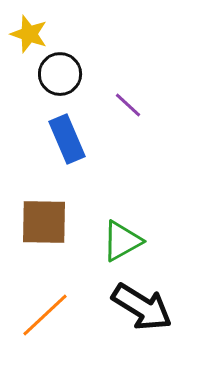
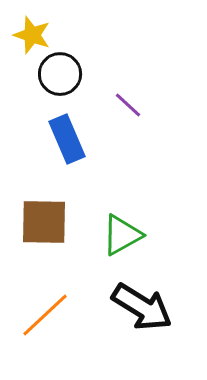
yellow star: moved 3 px right, 1 px down
green triangle: moved 6 px up
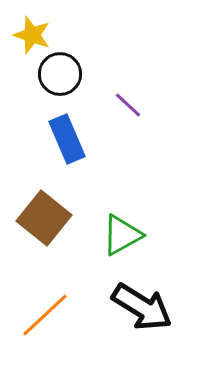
brown square: moved 4 px up; rotated 38 degrees clockwise
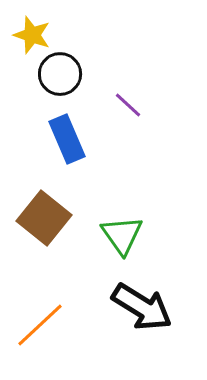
green triangle: rotated 36 degrees counterclockwise
orange line: moved 5 px left, 10 px down
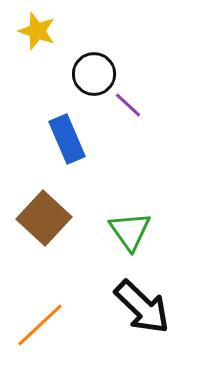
yellow star: moved 5 px right, 4 px up
black circle: moved 34 px right
brown square: rotated 4 degrees clockwise
green triangle: moved 8 px right, 4 px up
black arrow: rotated 12 degrees clockwise
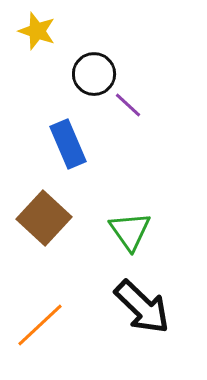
blue rectangle: moved 1 px right, 5 px down
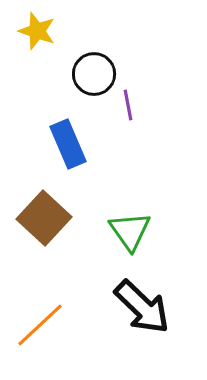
purple line: rotated 36 degrees clockwise
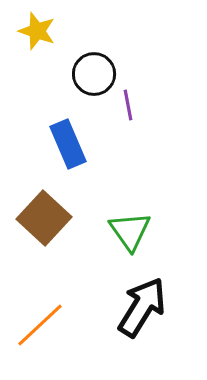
black arrow: rotated 102 degrees counterclockwise
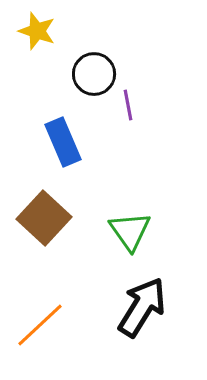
blue rectangle: moved 5 px left, 2 px up
